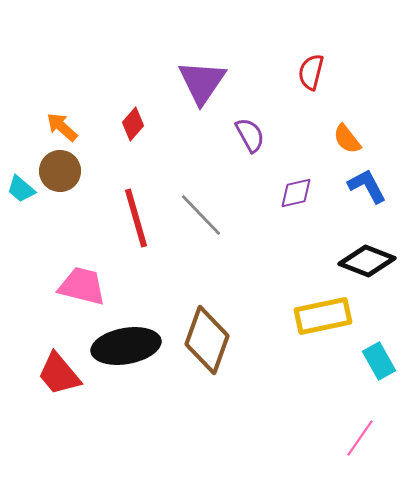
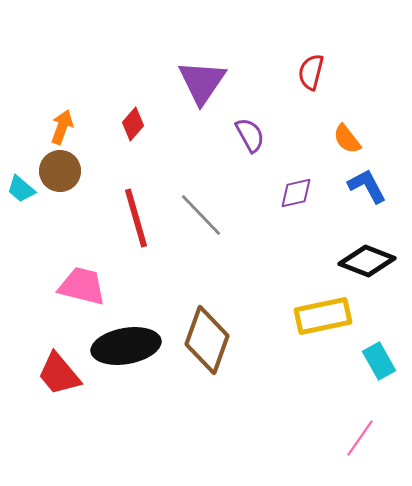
orange arrow: rotated 68 degrees clockwise
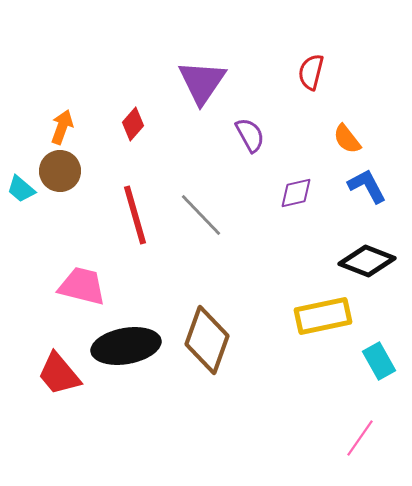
red line: moved 1 px left, 3 px up
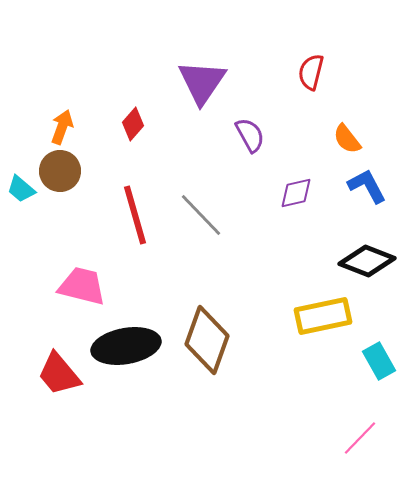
pink line: rotated 9 degrees clockwise
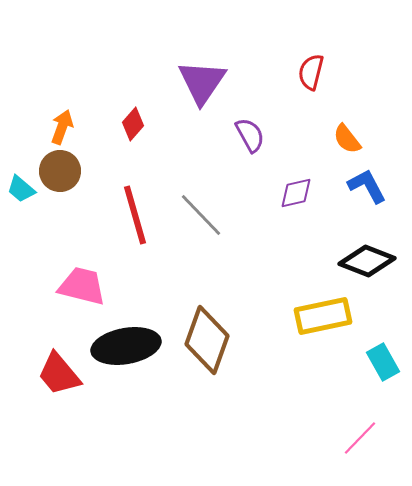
cyan rectangle: moved 4 px right, 1 px down
